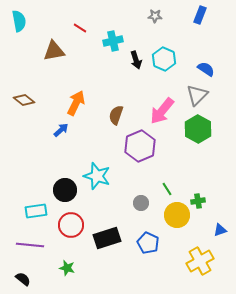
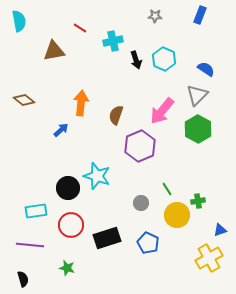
orange arrow: moved 5 px right; rotated 20 degrees counterclockwise
black circle: moved 3 px right, 2 px up
yellow cross: moved 9 px right, 3 px up
black semicircle: rotated 35 degrees clockwise
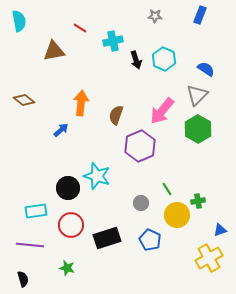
blue pentagon: moved 2 px right, 3 px up
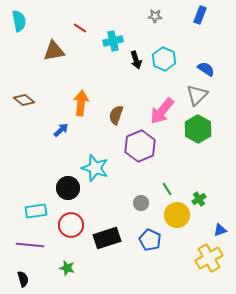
cyan star: moved 2 px left, 8 px up
green cross: moved 1 px right, 2 px up; rotated 24 degrees counterclockwise
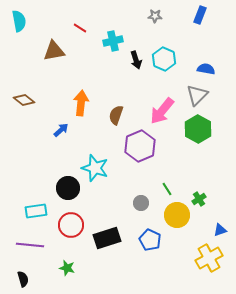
blue semicircle: rotated 24 degrees counterclockwise
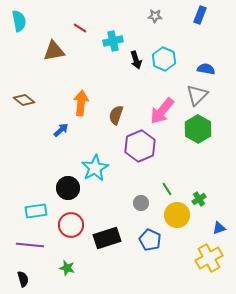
cyan star: rotated 24 degrees clockwise
blue triangle: moved 1 px left, 2 px up
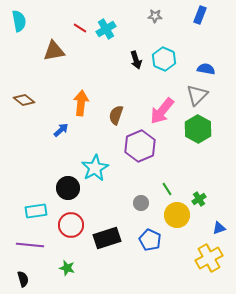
cyan cross: moved 7 px left, 12 px up; rotated 18 degrees counterclockwise
